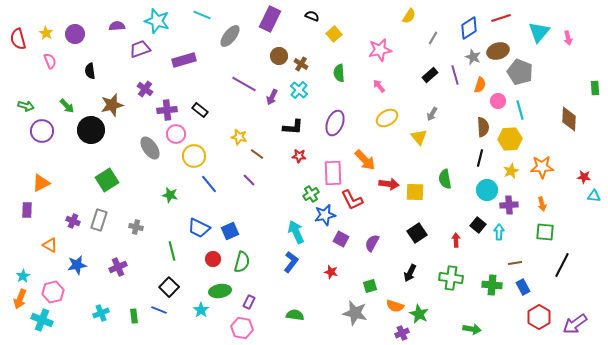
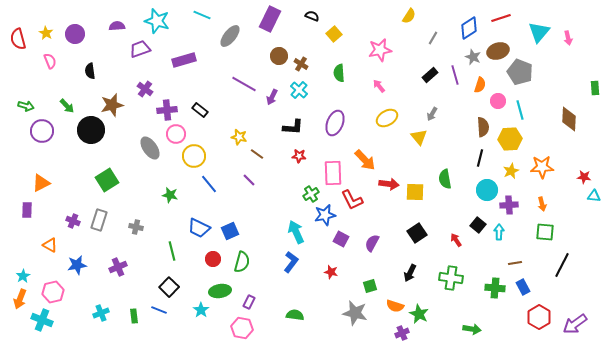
red arrow at (456, 240): rotated 32 degrees counterclockwise
green cross at (492, 285): moved 3 px right, 3 px down
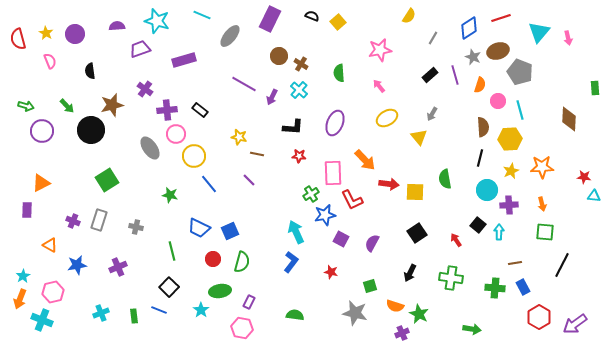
yellow square at (334, 34): moved 4 px right, 12 px up
brown line at (257, 154): rotated 24 degrees counterclockwise
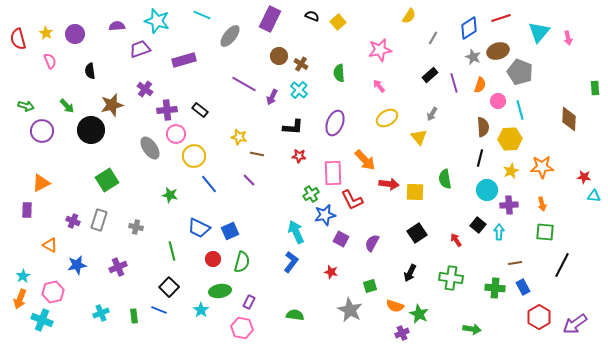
purple line at (455, 75): moved 1 px left, 8 px down
gray star at (355, 313): moved 5 px left, 3 px up; rotated 15 degrees clockwise
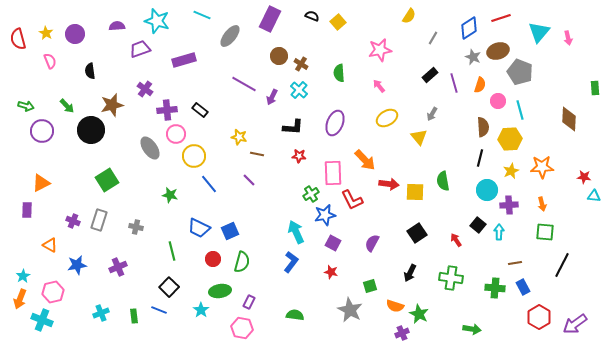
green semicircle at (445, 179): moved 2 px left, 2 px down
purple square at (341, 239): moved 8 px left, 4 px down
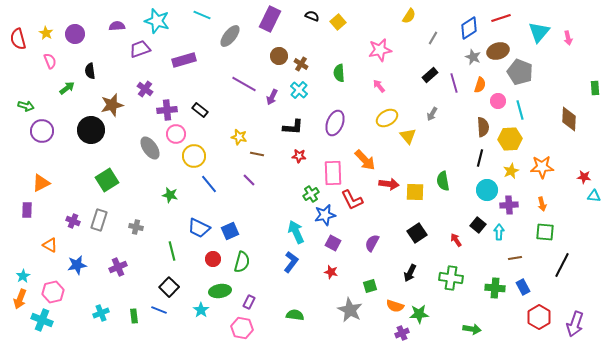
green arrow at (67, 106): moved 18 px up; rotated 84 degrees counterclockwise
yellow triangle at (419, 137): moved 11 px left, 1 px up
brown line at (515, 263): moved 5 px up
green star at (419, 314): rotated 30 degrees counterclockwise
purple arrow at (575, 324): rotated 35 degrees counterclockwise
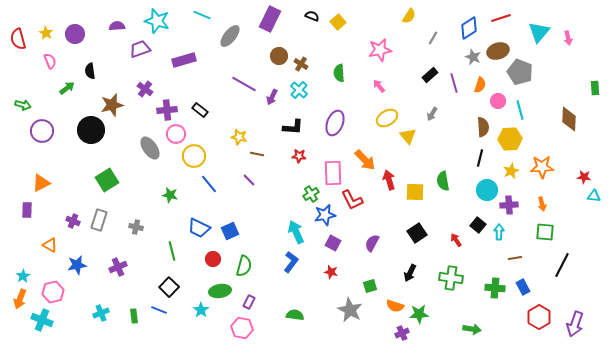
green arrow at (26, 106): moved 3 px left, 1 px up
red arrow at (389, 184): moved 4 px up; rotated 114 degrees counterclockwise
green semicircle at (242, 262): moved 2 px right, 4 px down
